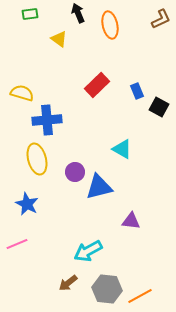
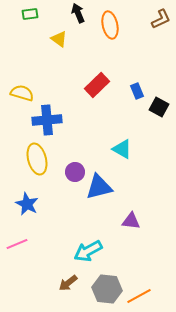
orange line: moved 1 px left
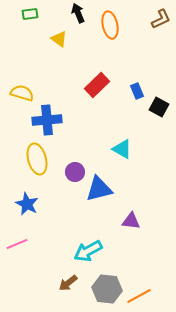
blue triangle: moved 2 px down
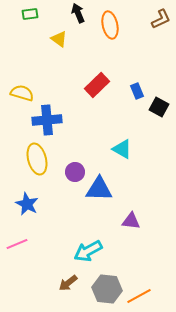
blue triangle: rotated 16 degrees clockwise
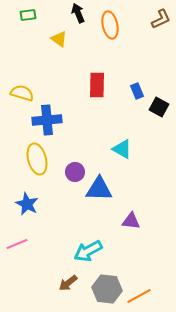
green rectangle: moved 2 px left, 1 px down
red rectangle: rotated 45 degrees counterclockwise
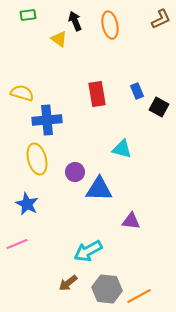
black arrow: moved 3 px left, 8 px down
red rectangle: moved 9 px down; rotated 10 degrees counterclockwise
cyan triangle: rotated 15 degrees counterclockwise
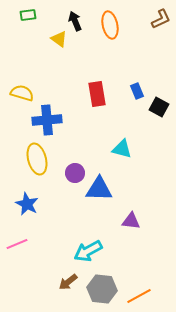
purple circle: moved 1 px down
brown arrow: moved 1 px up
gray hexagon: moved 5 px left
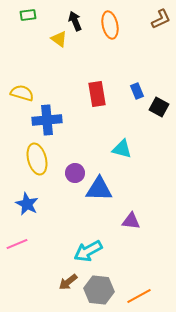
gray hexagon: moved 3 px left, 1 px down
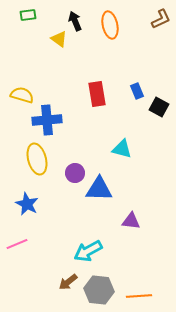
yellow semicircle: moved 2 px down
orange line: rotated 25 degrees clockwise
